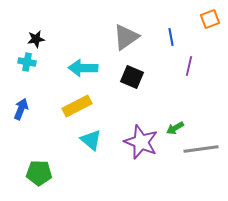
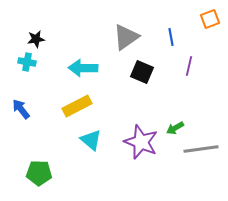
black square: moved 10 px right, 5 px up
blue arrow: rotated 60 degrees counterclockwise
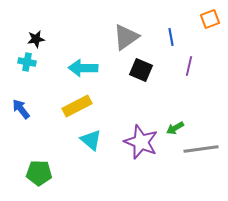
black square: moved 1 px left, 2 px up
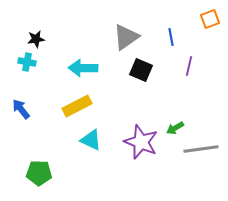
cyan triangle: rotated 15 degrees counterclockwise
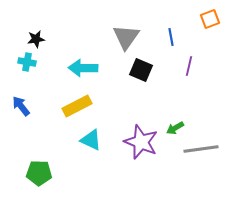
gray triangle: rotated 20 degrees counterclockwise
blue arrow: moved 3 px up
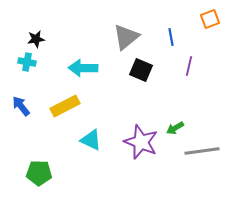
gray triangle: rotated 16 degrees clockwise
yellow rectangle: moved 12 px left
gray line: moved 1 px right, 2 px down
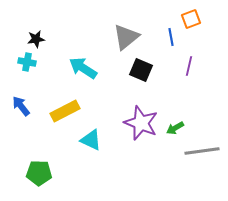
orange square: moved 19 px left
cyan arrow: rotated 32 degrees clockwise
yellow rectangle: moved 5 px down
purple star: moved 19 px up
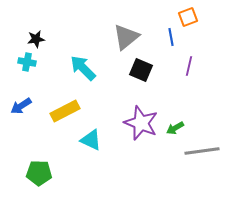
orange square: moved 3 px left, 2 px up
cyan arrow: rotated 12 degrees clockwise
blue arrow: rotated 85 degrees counterclockwise
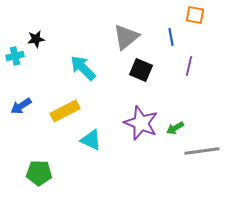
orange square: moved 7 px right, 2 px up; rotated 30 degrees clockwise
cyan cross: moved 12 px left, 6 px up; rotated 24 degrees counterclockwise
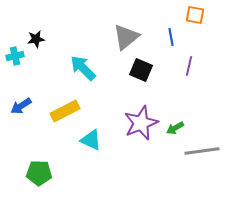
purple star: rotated 28 degrees clockwise
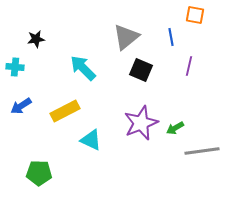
cyan cross: moved 11 px down; rotated 18 degrees clockwise
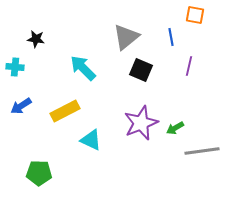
black star: rotated 18 degrees clockwise
